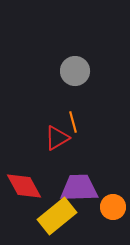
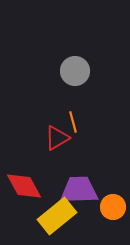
purple trapezoid: moved 2 px down
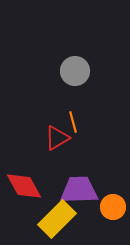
yellow rectangle: moved 3 px down; rotated 6 degrees counterclockwise
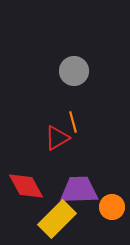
gray circle: moved 1 px left
red diamond: moved 2 px right
orange circle: moved 1 px left
